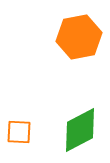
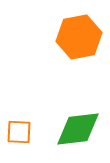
green diamond: moved 2 px left, 1 px up; rotated 21 degrees clockwise
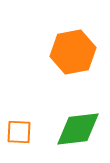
orange hexagon: moved 6 px left, 15 px down
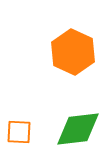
orange hexagon: rotated 24 degrees counterclockwise
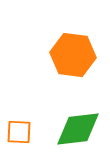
orange hexagon: moved 3 px down; rotated 18 degrees counterclockwise
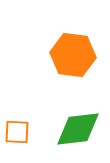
orange square: moved 2 px left
